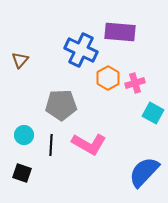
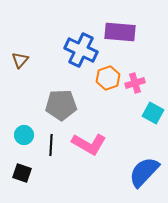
orange hexagon: rotated 10 degrees clockwise
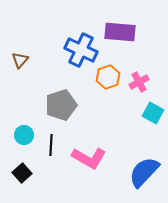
orange hexagon: moved 1 px up
pink cross: moved 4 px right, 1 px up; rotated 12 degrees counterclockwise
gray pentagon: rotated 16 degrees counterclockwise
pink L-shape: moved 14 px down
black square: rotated 30 degrees clockwise
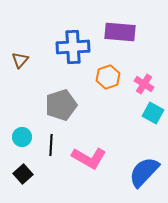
blue cross: moved 8 px left, 3 px up; rotated 28 degrees counterclockwise
pink cross: moved 5 px right, 2 px down; rotated 30 degrees counterclockwise
cyan circle: moved 2 px left, 2 px down
black square: moved 1 px right, 1 px down
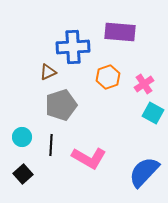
brown triangle: moved 28 px right, 12 px down; rotated 24 degrees clockwise
pink cross: rotated 24 degrees clockwise
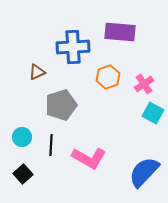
brown triangle: moved 11 px left
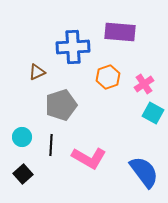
blue semicircle: rotated 100 degrees clockwise
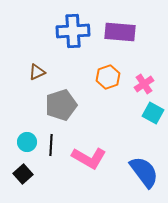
blue cross: moved 16 px up
cyan circle: moved 5 px right, 5 px down
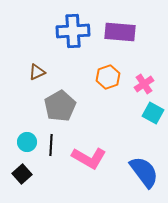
gray pentagon: moved 1 px left, 1 px down; rotated 12 degrees counterclockwise
black square: moved 1 px left
